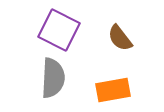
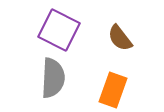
orange rectangle: rotated 60 degrees counterclockwise
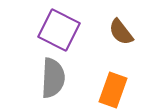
brown semicircle: moved 1 px right, 6 px up
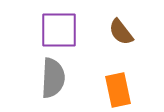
purple square: rotated 27 degrees counterclockwise
orange rectangle: moved 5 px right; rotated 32 degrees counterclockwise
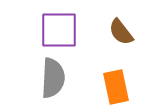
orange rectangle: moved 2 px left, 3 px up
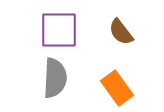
gray semicircle: moved 2 px right
orange rectangle: moved 1 px right, 1 px down; rotated 24 degrees counterclockwise
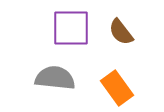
purple square: moved 12 px right, 2 px up
gray semicircle: rotated 87 degrees counterclockwise
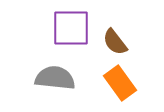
brown semicircle: moved 6 px left, 10 px down
orange rectangle: moved 3 px right, 5 px up
